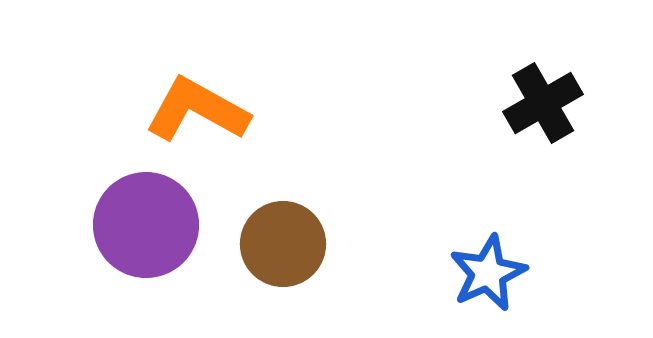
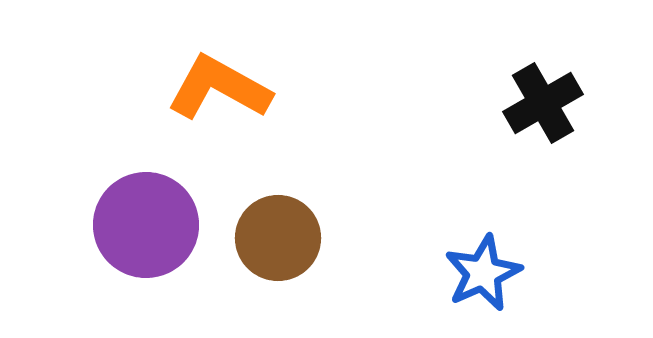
orange L-shape: moved 22 px right, 22 px up
brown circle: moved 5 px left, 6 px up
blue star: moved 5 px left
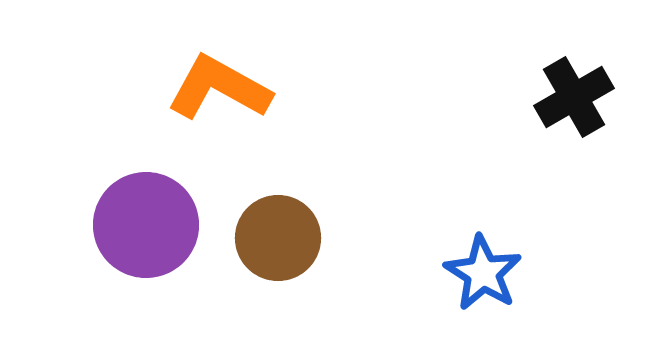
black cross: moved 31 px right, 6 px up
blue star: rotated 16 degrees counterclockwise
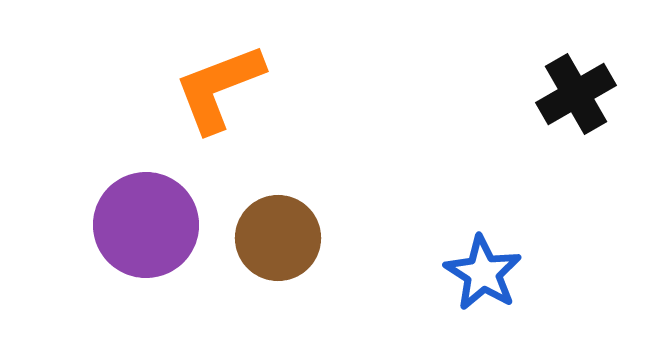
orange L-shape: rotated 50 degrees counterclockwise
black cross: moved 2 px right, 3 px up
